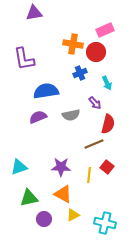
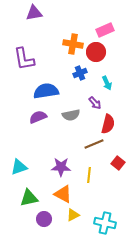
red square: moved 11 px right, 4 px up
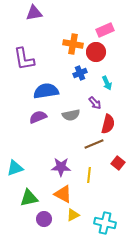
cyan triangle: moved 4 px left, 1 px down
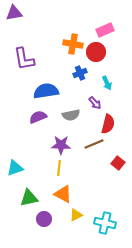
purple triangle: moved 20 px left
purple star: moved 22 px up
yellow line: moved 30 px left, 7 px up
yellow triangle: moved 3 px right
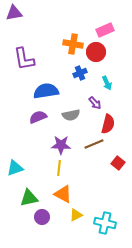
purple circle: moved 2 px left, 2 px up
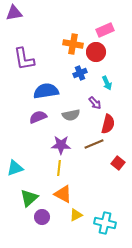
green triangle: rotated 30 degrees counterclockwise
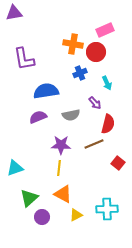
cyan cross: moved 2 px right, 14 px up; rotated 15 degrees counterclockwise
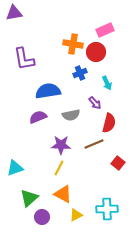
blue semicircle: moved 2 px right
red semicircle: moved 1 px right, 1 px up
yellow line: rotated 21 degrees clockwise
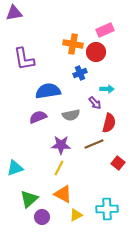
cyan arrow: moved 6 px down; rotated 64 degrees counterclockwise
green triangle: moved 1 px down
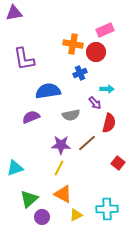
purple semicircle: moved 7 px left
brown line: moved 7 px left, 1 px up; rotated 18 degrees counterclockwise
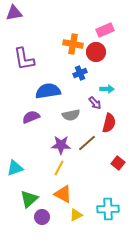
cyan cross: moved 1 px right
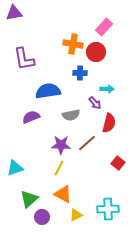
pink rectangle: moved 1 px left, 3 px up; rotated 24 degrees counterclockwise
blue cross: rotated 24 degrees clockwise
